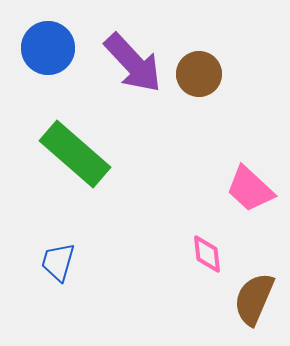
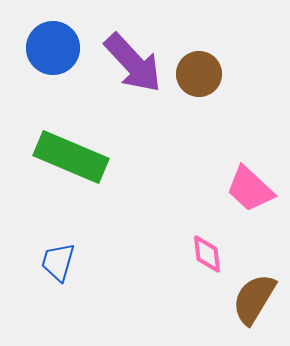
blue circle: moved 5 px right
green rectangle: moved 4 px left, 3 px down; rotated 18 degrees counterclockwise
brown semicircle: rotated 8 degrees clockwise
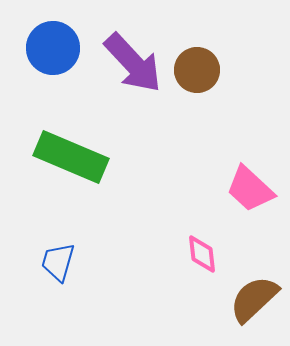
brown circle: moved 2 px left, 4 px up
pink diamond: moved 5 px left
brown semicircle: rotated 16 degrees clockwise
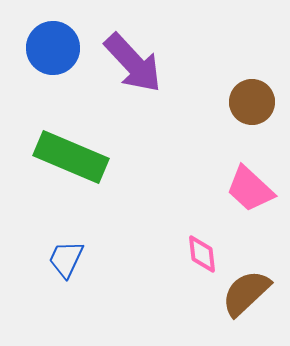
brown circle: moved 55 px right, 32 px down
blue trapezoid: moved 8 px right, 3 px up; rotated 9 degrees clockwise
brown semicircle: moved 8 px left, 6 px up
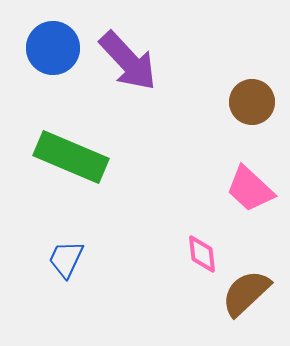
purple arrow: moved 5 px left, 2 px up
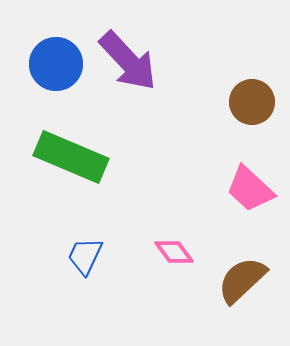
blue circle: moved 3 px right, 16 px down
pink diamond: moved 28 px left, 2 px up; rotated 30 degrees counterclockwise
blue trapezoid: moved 19 px right, 3 px up
brown semicircle: moved 4 px left, 13 px up
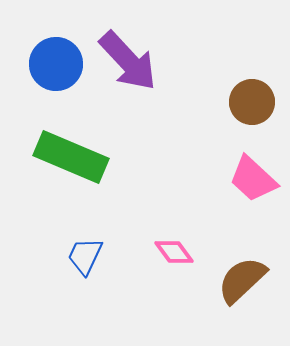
pink trapezoid: moved 3 px right, 10 px up
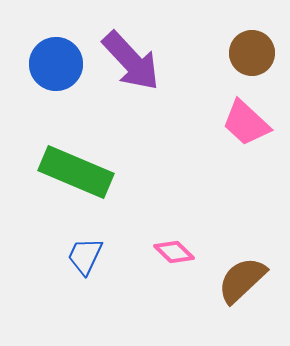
purple arrow: moved 3 px right
brown circle: moved 49 px up
green rectangle: moved 5 px right, 15 px down
pink trapezoid: moved 7 px left, 56 px up
pink diamond: rotated 9 degrees counterclockwise
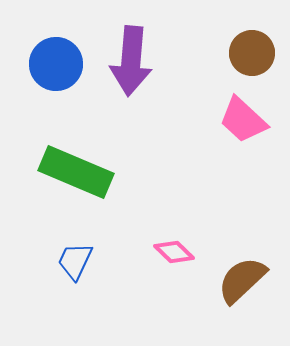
purple arrow: rotated 48 degrees clockwise
pink trapezoid: moved 3 px left, 3 px up
blue trapezoid: moved 10 px left, 5 px down
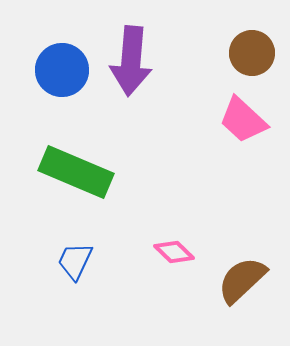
blue circle: moved 6 px right, 6 px down
